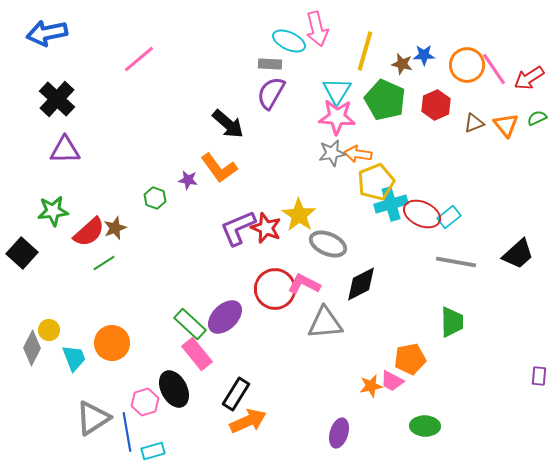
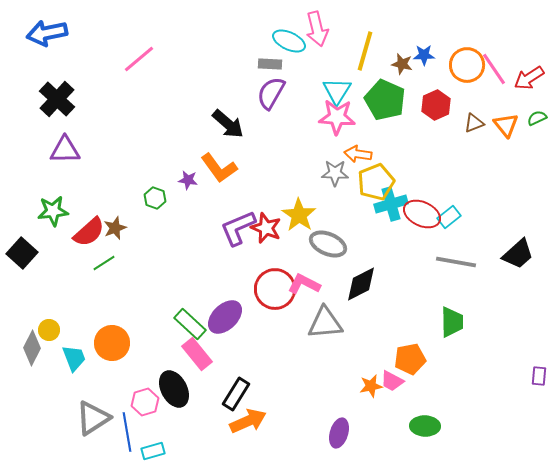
gray star at (332, 153): moved 3 px right, 20 px down; rotated 12 degrees clockwise
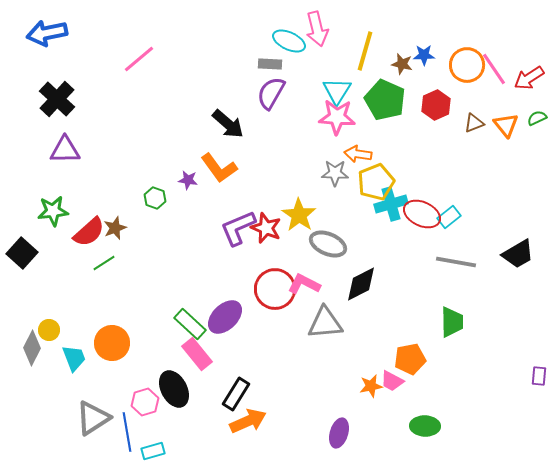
black trapezoid at (518, 254): rotated 12 degrees clockwise
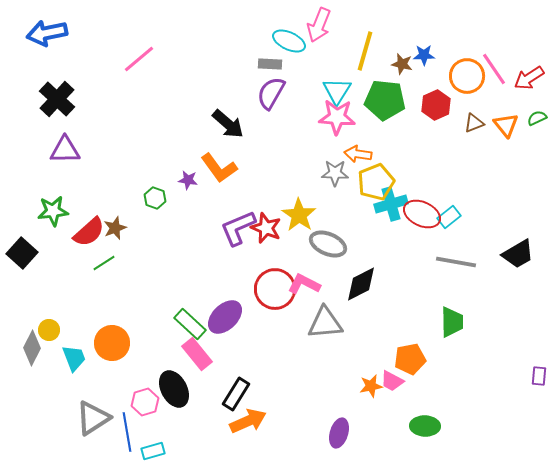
pink arrow at (317, 29): moved 2 px right, 4 px up; rotated 36 degrees clockwise
orange circle at (467, 65): moved 11 px down
green pentagon at (385, 100): rotated 18 degrees counterclockwise
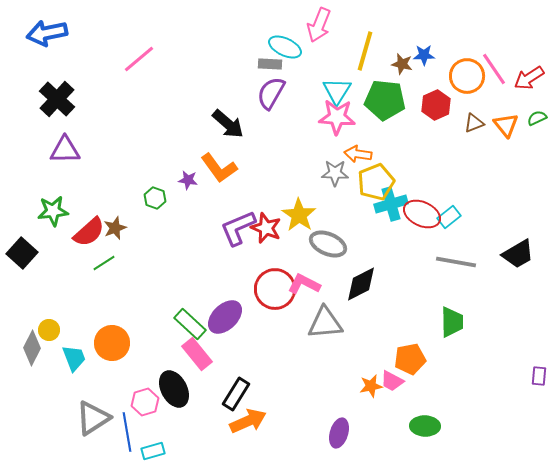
cyan ellipse at (289, 41): moved 4 px left, 6 px down
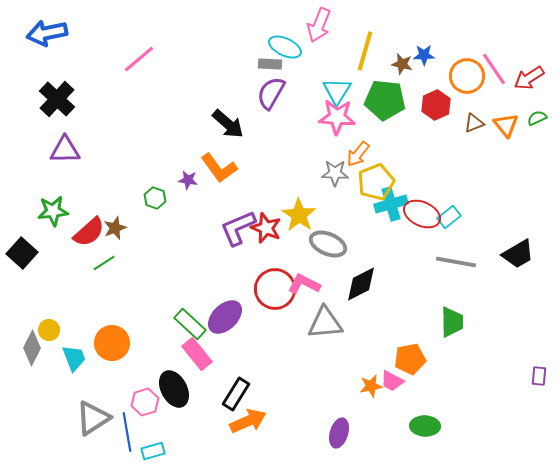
orange arrow at (358, 154): rotated 60 degrees counterclockwise
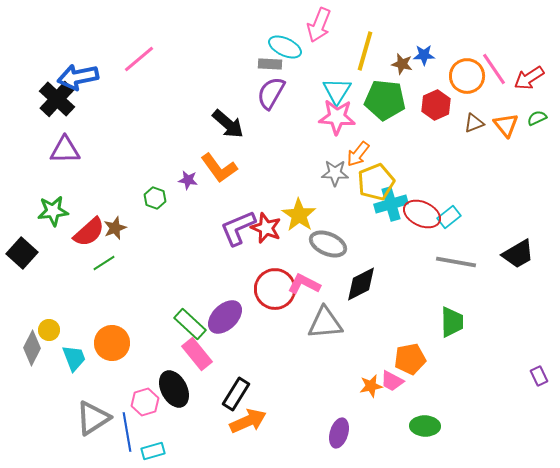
blue arrow at (47, 33): moved 31 px right, 44 px down
purple rectangle at (539, 376): rotated 30 degrees counterclockwise
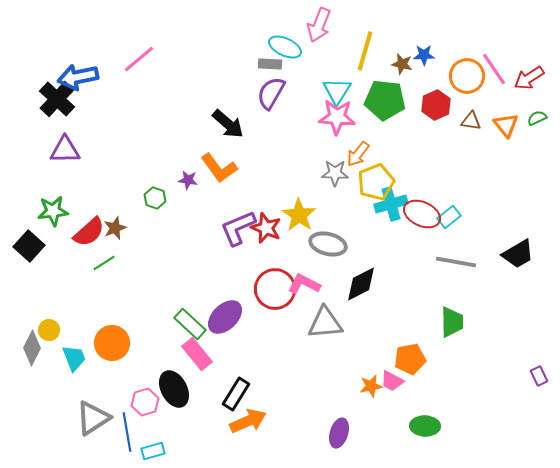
brown triangle at (474, 123): moved 3 px left, 2 px up; rotated 30 degrees clockwise
gray ellipse at (328, 244): rotated 9 degrees counterclockwise
black square at (22, 253): moved 7 px right, 7 px up
